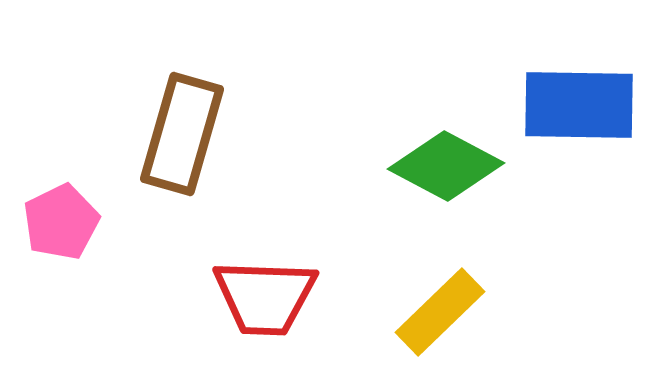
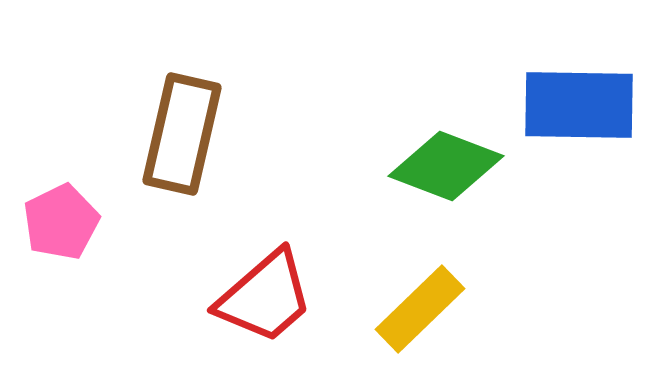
brown rectangle: rotated 3 degrees counterclockwise
green diamond: rotated 7 degrees counterclockwise
red trapezoid: rotated 43 degrees counterclockwise
yellow rectangle: moved 20 px left, 3 px up
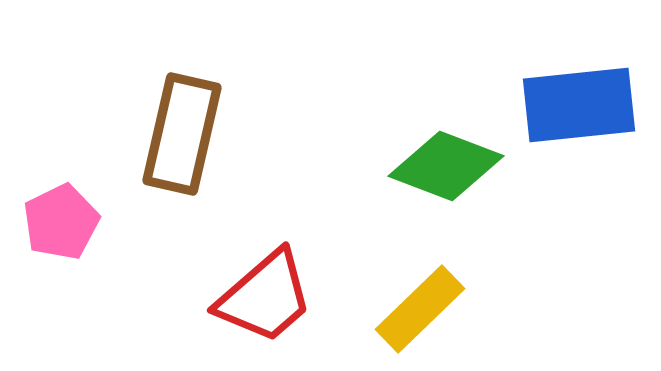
blue rectangle: rotated 7 degrees counterclockwise
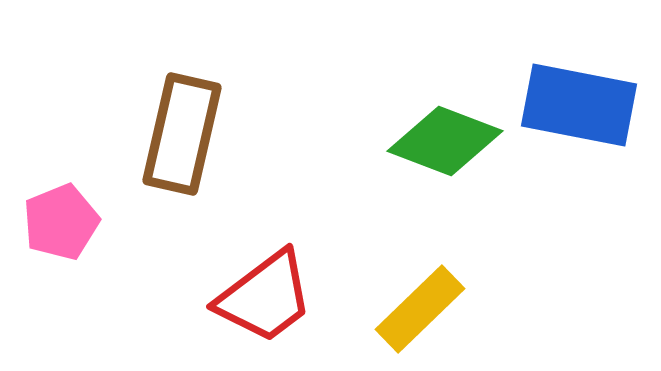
blue rectangle: rotated 17 degrees clockwise
green diamond: moved 1 px left, 25 px up
pink pentagon: rotated 4 degrees clockwise
red trapezoid: rotated 4 degrees clockwise
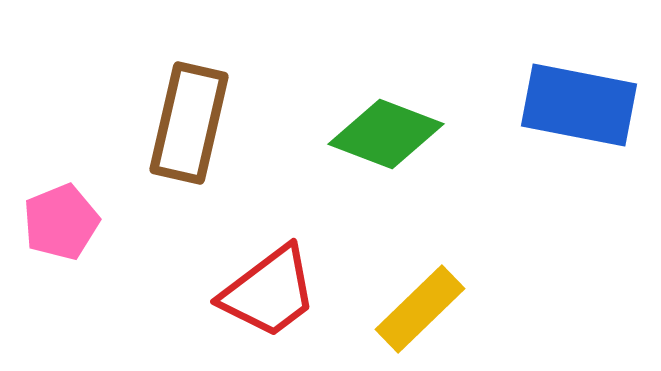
brown rectangle: moved 7 px right, 11 px up
green diamond: moved 59 px left, 7 px up
red trapezoid: moved 4 px right, 5 px up
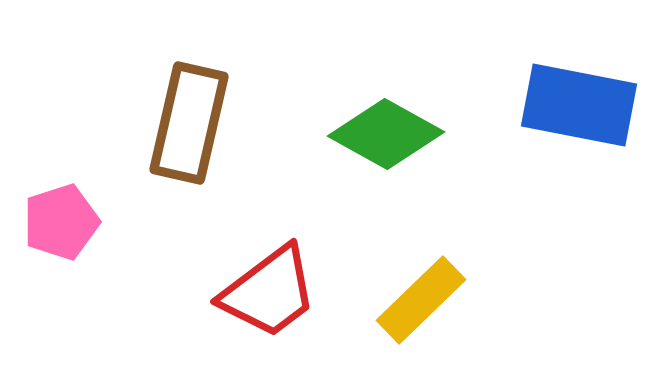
green diamond: rotated 8 degrees clockwise
pink pentagon: rotated 4 degrees clockwise
yellow rectangle: moved 1 px right, 9 px up
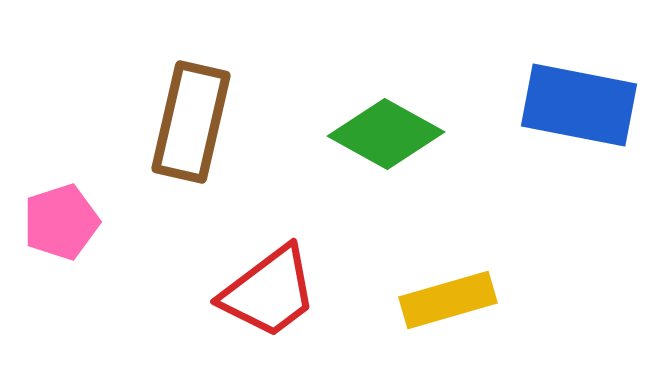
brown rectangle: moved 2 px right, 1 px up
yellow rectangle: moved 27 px right; rotated 28 degrees clockwise
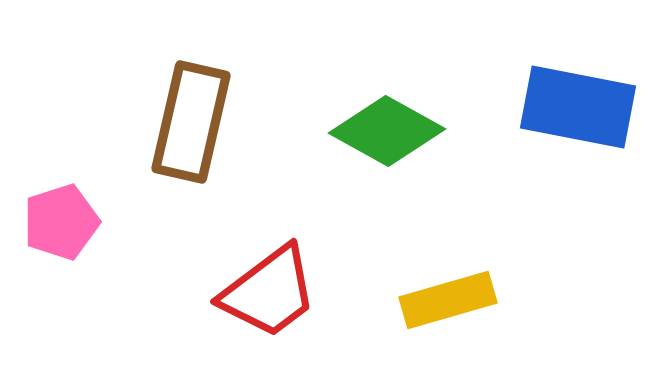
blue rectangle: moved 1 px left, 2 px down
green diamond: moved 1 px right, 3 px up
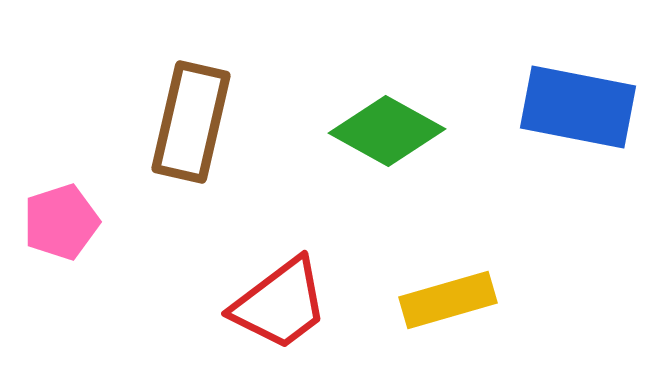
red trapezoid: moved 11 px right, 12 px down
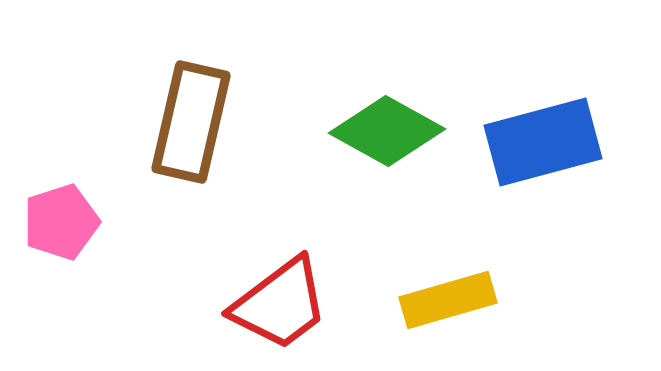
blue rectangle: moved 35 px left, 35 px down; rotated 26 degrees counterclockwise
